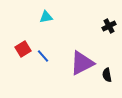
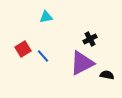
black cross: moved 19 px left, 13 px down
black semicircle: rotated 112 degrees clockwise
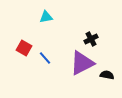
black cross: moved 1 px right
red square: moved 1 px right, 1 px up; rotated 28 degrees counterclockwise
blue line: moved 2 px right, 2 px down
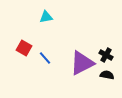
black cross: moved 15 px right, 16 px down; rotated 32 degrees counterclockwise
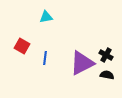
red square: moved 2 px left, 2 px up
blue line: rotated 48 degrees clockwise
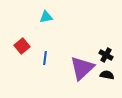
red square: rotated 21 degrees clockwise
purple triangle: moved 5 px down; rotated 16 degrees counterclockwise
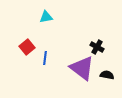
red square: moved 5 px right, 1 px down
black cross: moved 9 px left, 8 px up
purple triangle: rotated 40 degrees counterclockwise
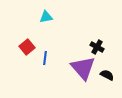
purple triangle: moved 1 px right; rotated 12 degrees clockwise
black semicircle: rotated 16 degrees clockwise
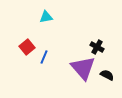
blue line: moved 1 px left, 1 px up; rotated 16 degrees clockwise
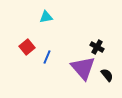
blue line: moved 3 px right
black semicircle: rotated 24 degrees clockwise
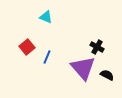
cyan triangle: rotated 32 degrees clockwise
black semicircle: rotated 24 degrees counterclockwise
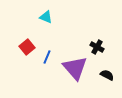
purple triangle: moved 8 px left
